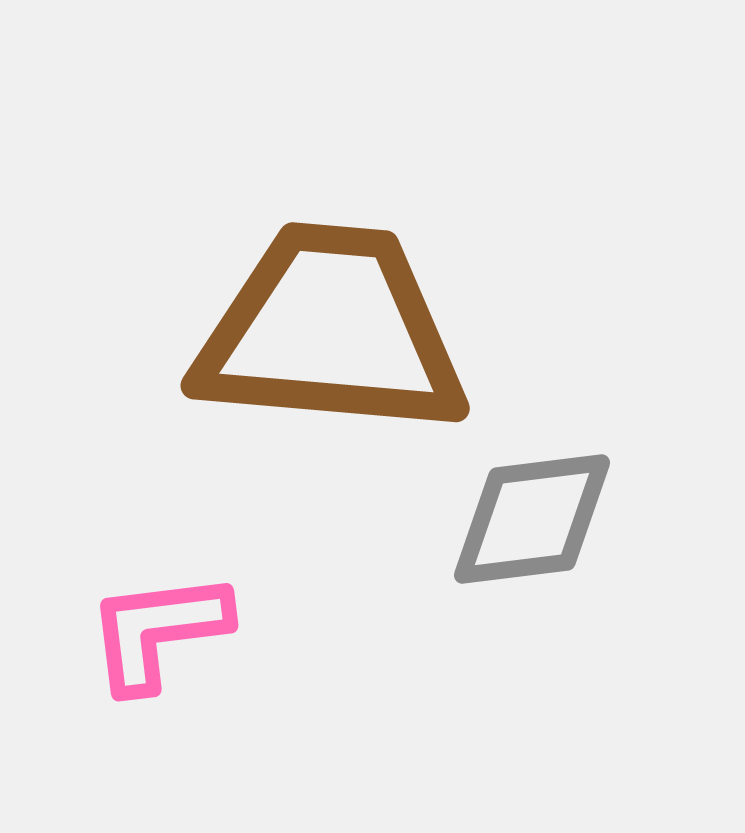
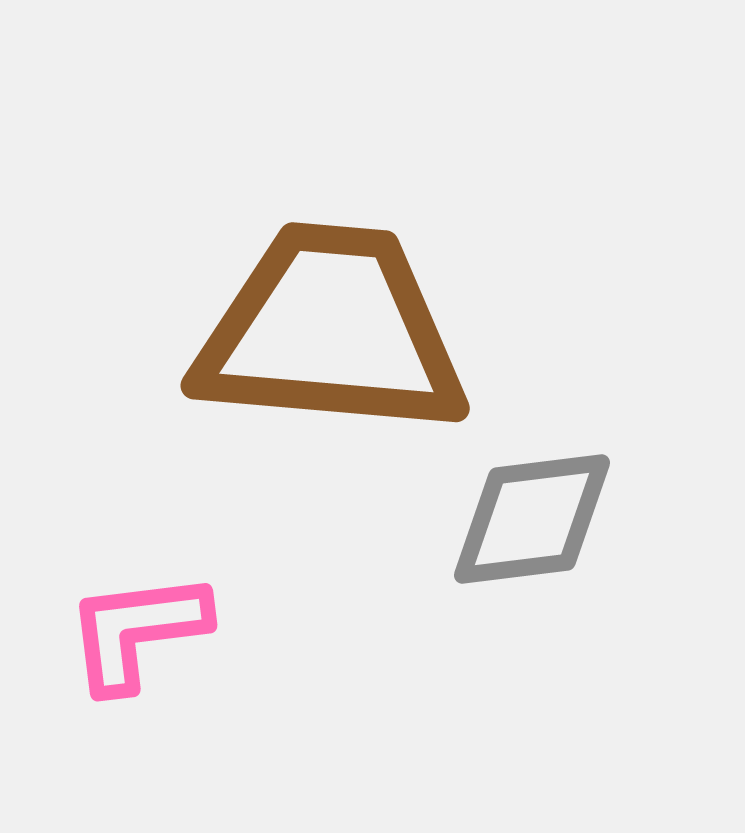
pink L-shape: moved 21 px left
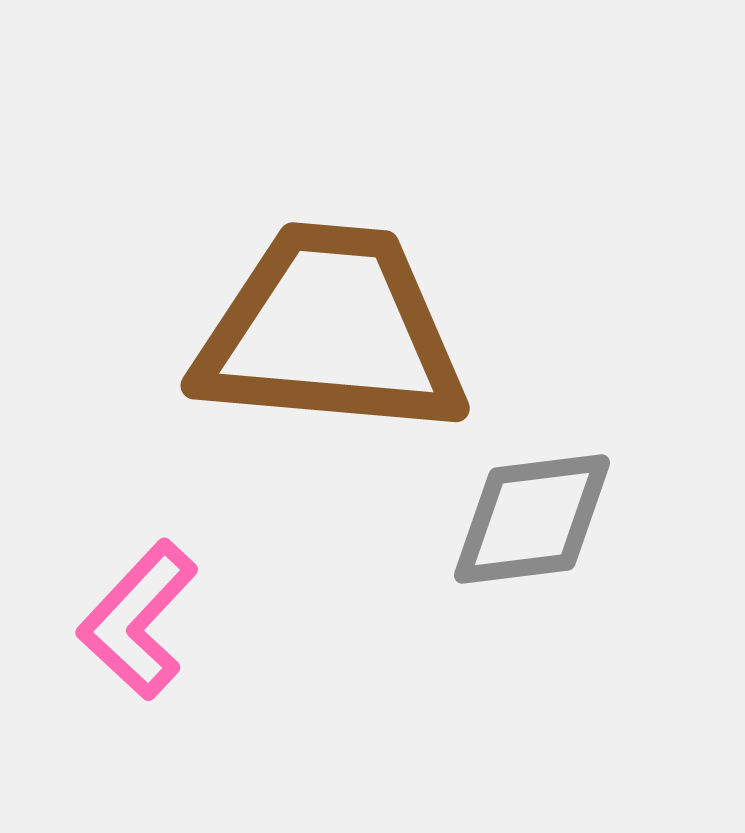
pink L-shape: moved 1 px right, 11 px up; rotated 40 degrees counterclockwise
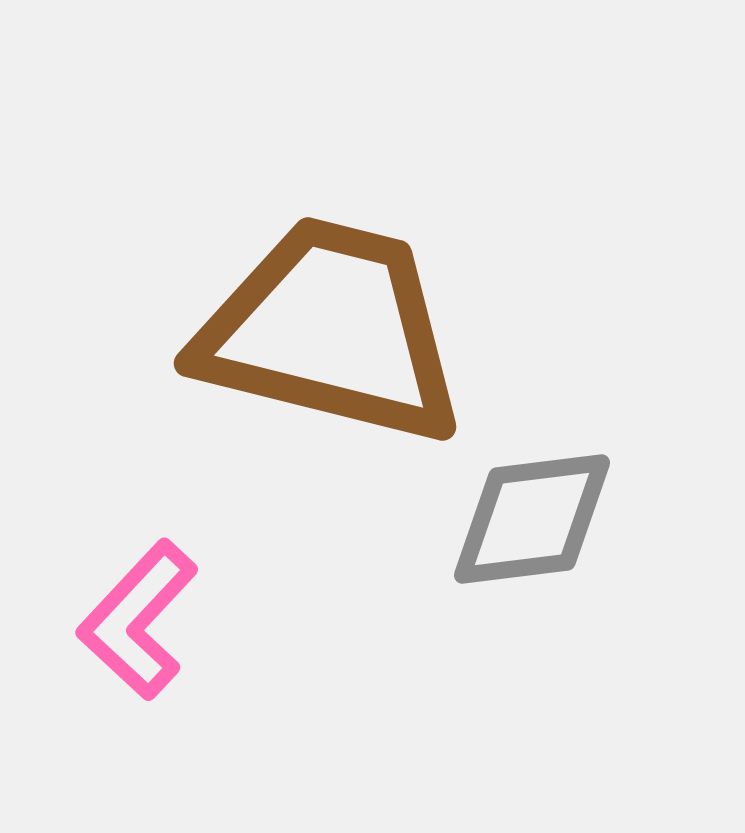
brown trapezoid: rotated 9 degrees clockwise
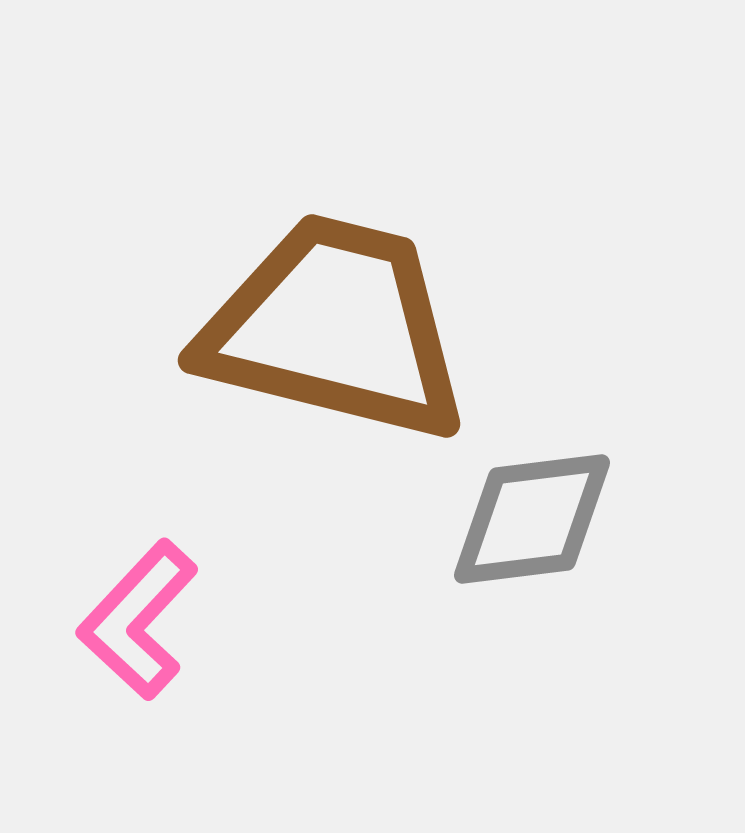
brown trapezoid: moved 4 px right, 3 px up
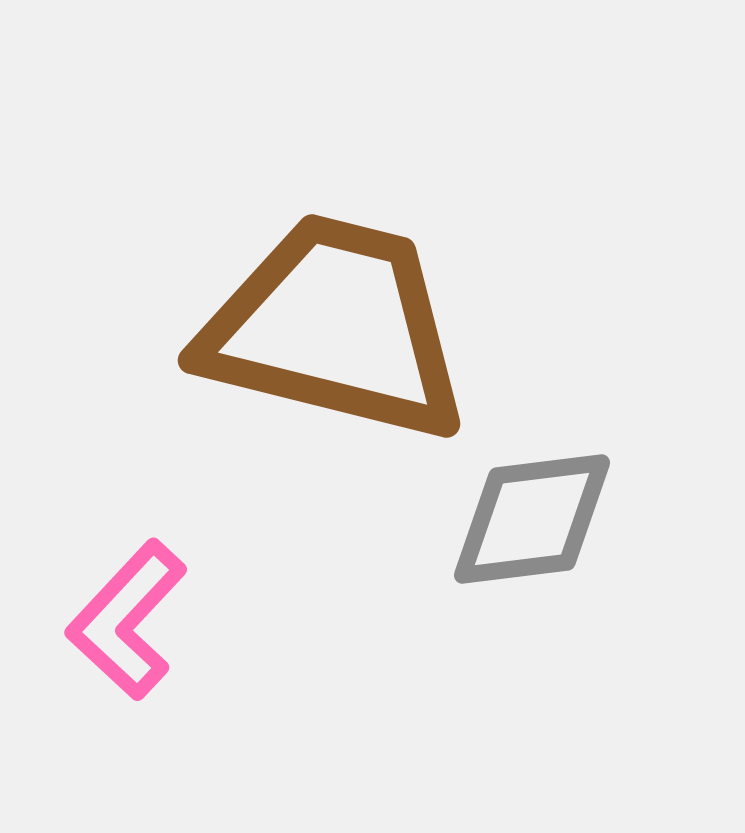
pink L-shape: moved 11 px left
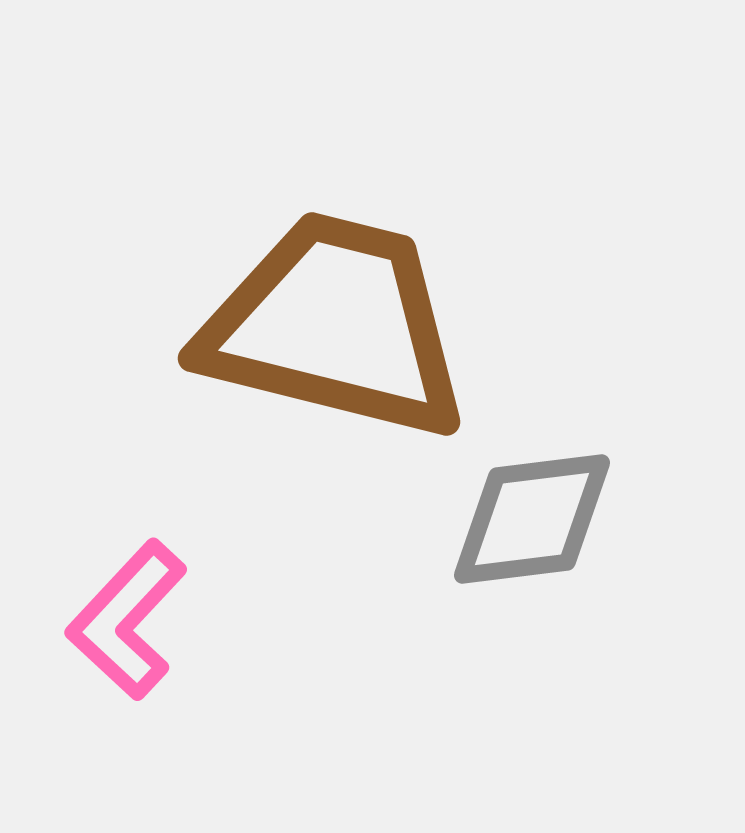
brown trapezoid: moved 2 px up
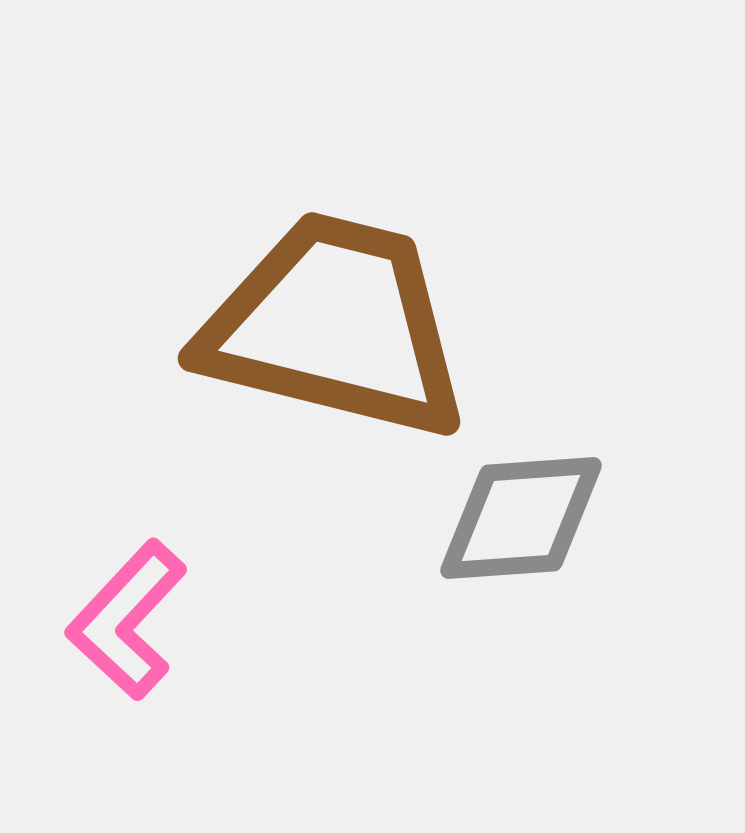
gray diamond: moved 11 px left, 1 px up; rotated 3 degrees clockwise
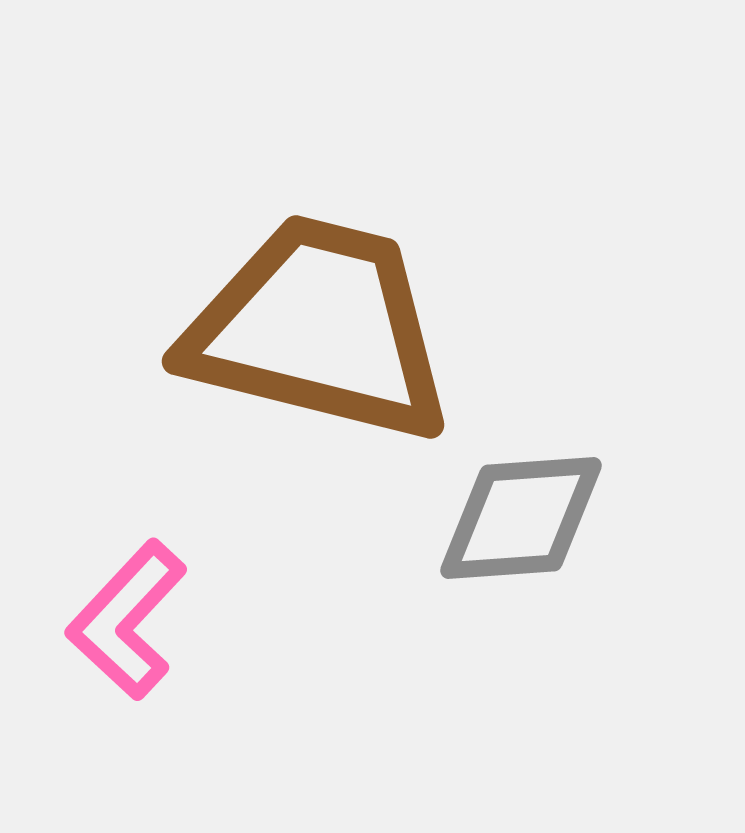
brown trapezoid: moved 16 px left, 3 px down
